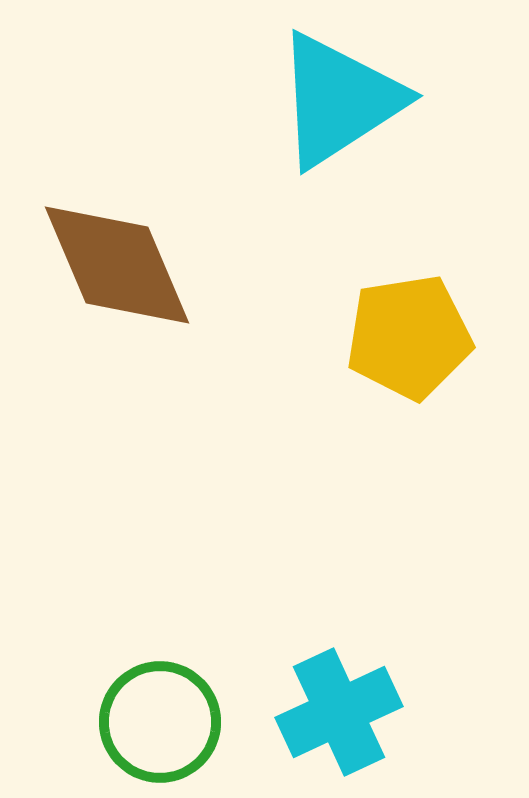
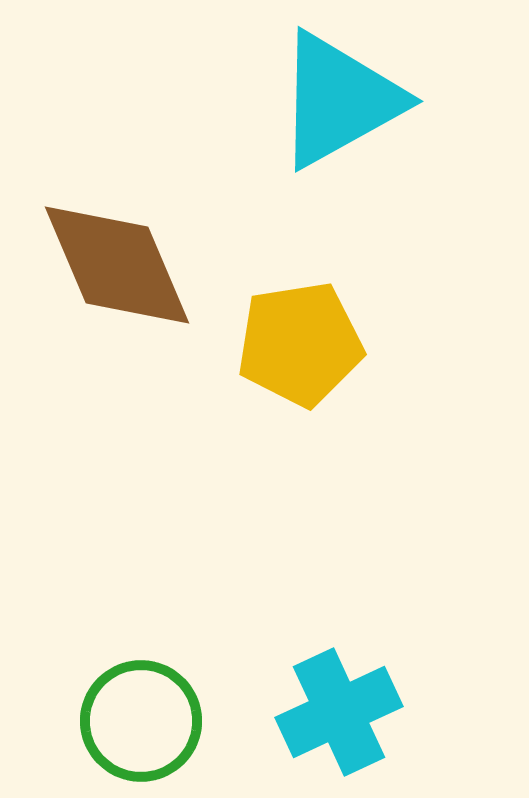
cyan triangle: rotated 4 degrees clockwise
yellow pentagon: moved 109 px left, 7 px down
green circle: moved 19 px left, 1 px up
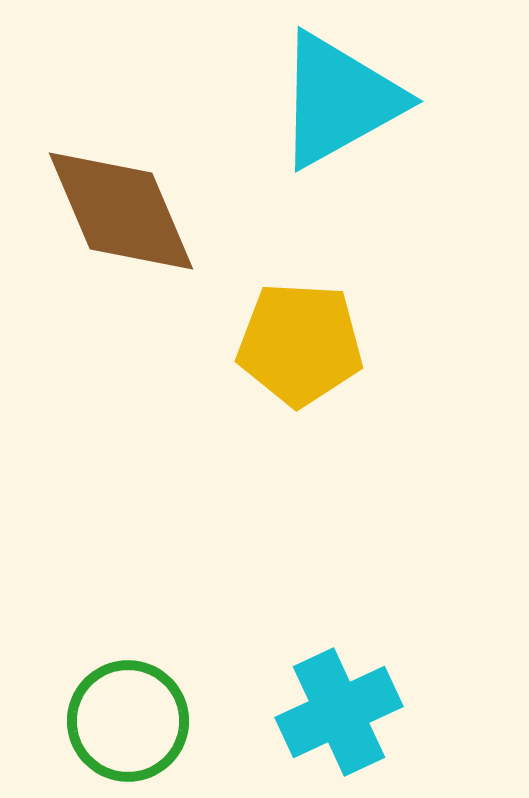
brown diamond: moved 4 px right, 54 px up
yellow pentagon: rotated 12 degrees clockwise
green circle: moved 13 px left
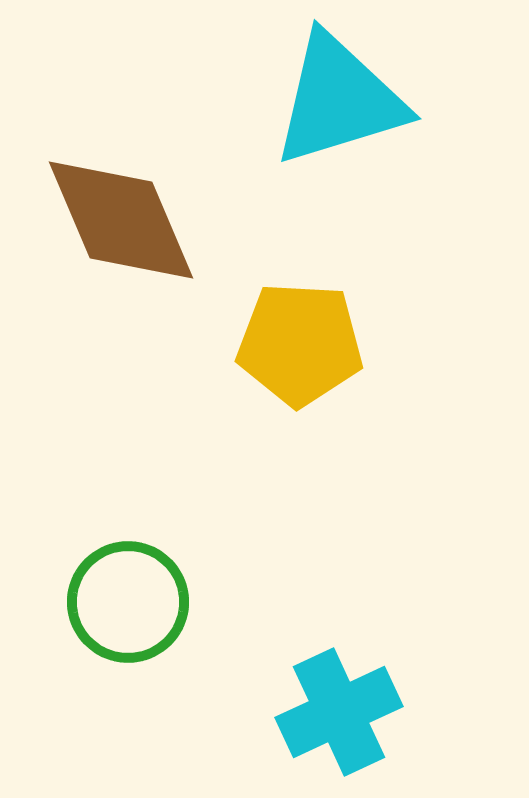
cyan triangle: rotated 12 degrees clockwise
brown diamond: moved 9 px down
green circle: moved 119 px up
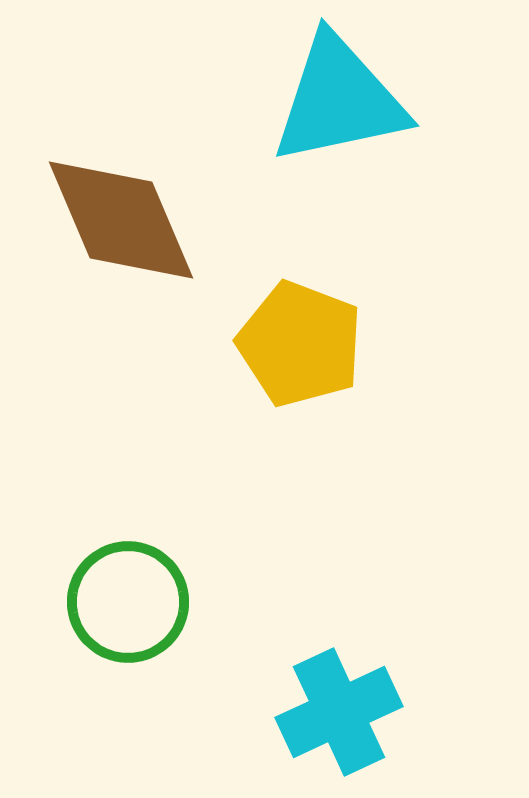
cyan triangle: rotated 5 degrees clockwise
yellow pentagon: rotated 18 degrees clockwise
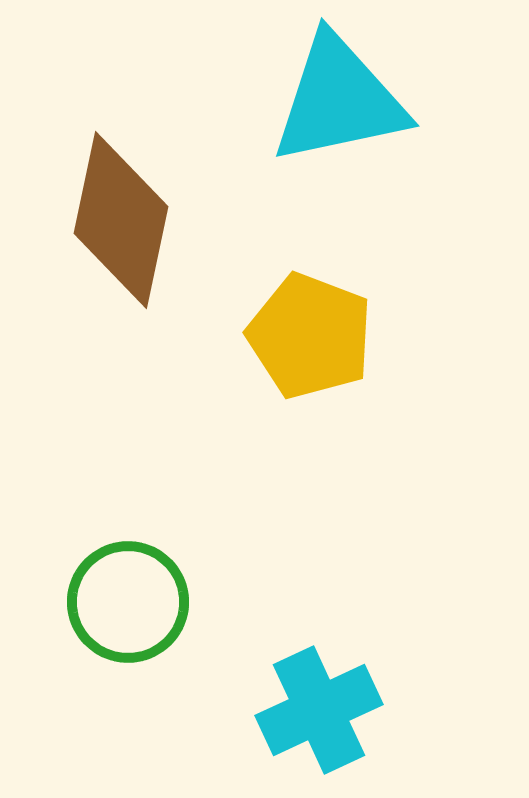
brown diamond: rotated 35 degrees clockwise
yellow pentagon: moved 10 px right, 8 px up
cyan cross: moved 20 px left, 2 px up
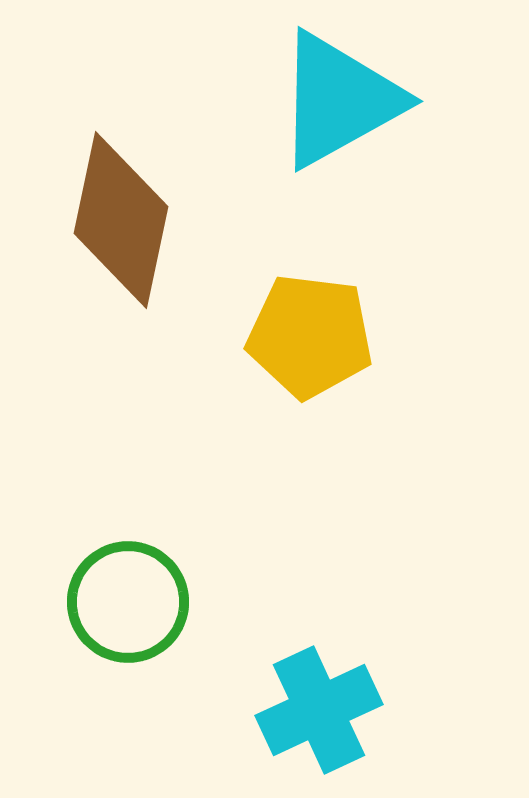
cyan triangle: rotated 17 degrees counterclockwise
yellow pentagon: rotated 14 degrees counterclockwise
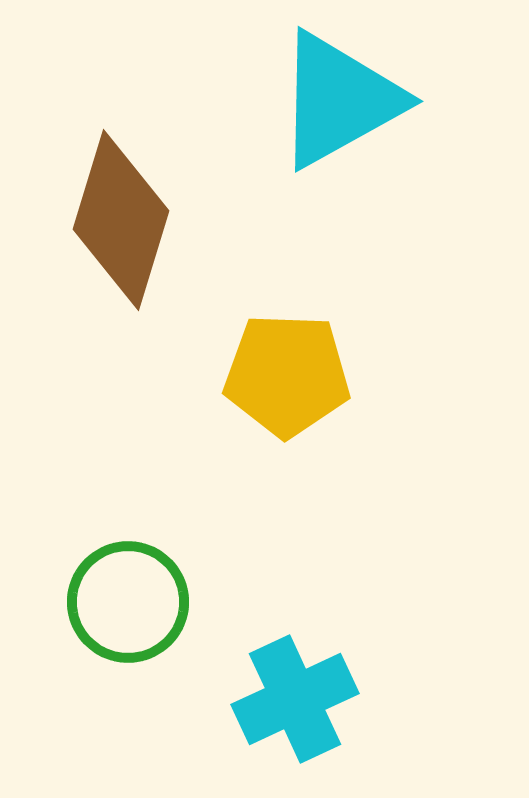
brown diamond: rotated 5 degrees clockwise
yellow pentagon: moved 23 px left, 39 px down; rotated 5 degrees counterclockwise
cyan cross: moved 24 px left, 11 px up
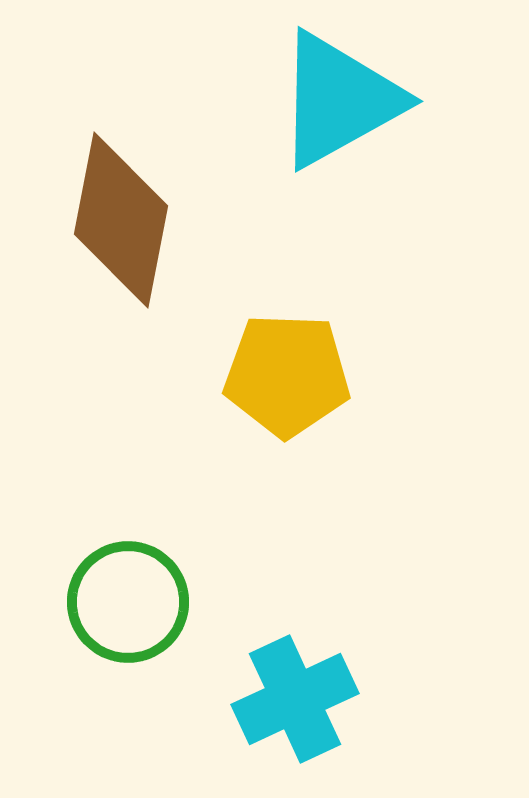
brown diamond: rotated 6 degrees counterclockwise
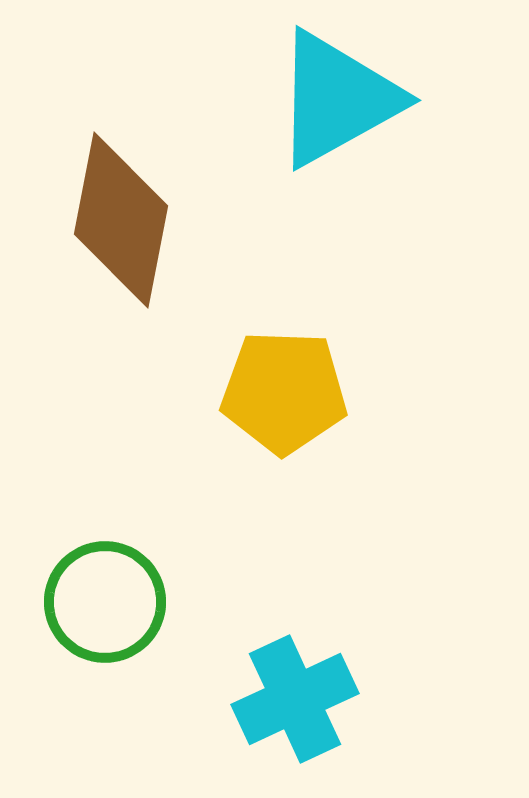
cyan triangle: moved 2 px left, 1 px up
yellow pentagon: moved 3 px left, 17 px down
green circle: moved 23 px left
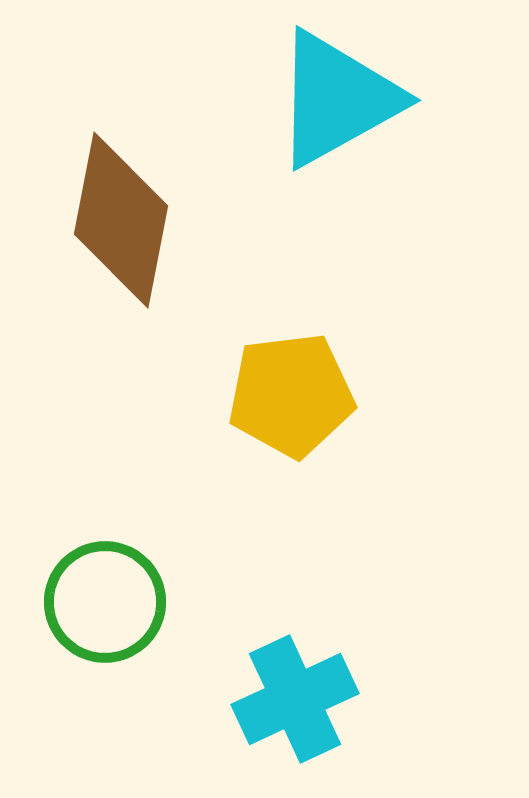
yellow pentagon: moved 7 px right, 3 px down; rotated 9 degrees counterclockwise
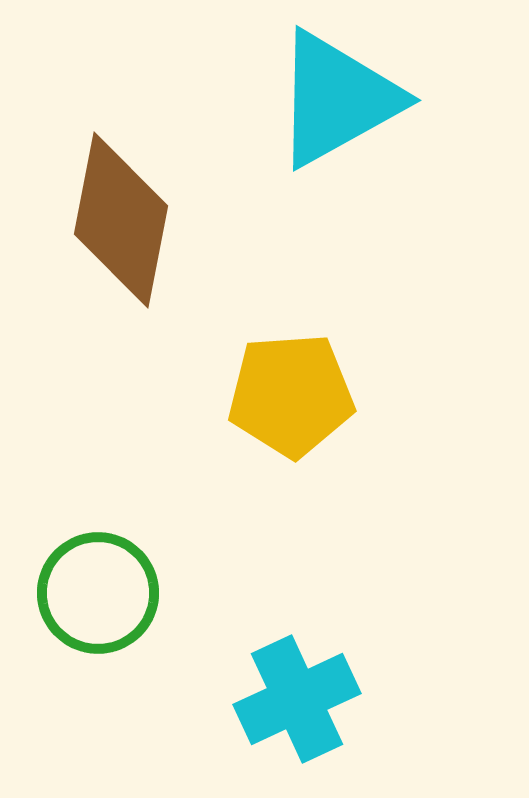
yellow pentagon: rotated 3 degrees clockwise
green circle: moved 7 px left, 9 px up
cyan cross: moved 2 px right
